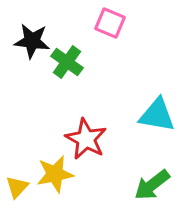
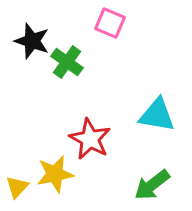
black star: rotated 12 degrees clockwise
red star: moved 4 px right
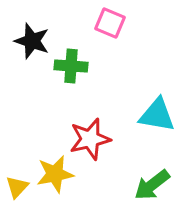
green cross: moved 4 px right, 4 px down; rotated 32 degrees counterclockwise
red star: rotated 30 degrees clockwise
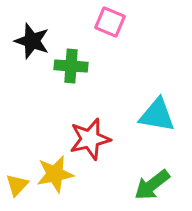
pink square: moved 1 px up
yellow triangle: moved 2 px up
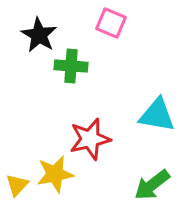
pink square: moved 1 px right, 1 px down
black star: moved 7 px right, 6 px up; rotated 12 degrees clockwise
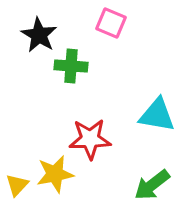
red star: rotated 12 degrees clockwise
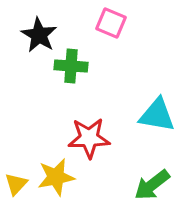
red star: moved 1 px left, 1 px up
yellow star: moved 1 px right, 3 px down
yellow triangle: moved 1 px left, 1 px up
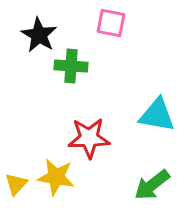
pink square: rotated 12 degrees counterclockwise
yellow star: rotated 21 degrees clockwise
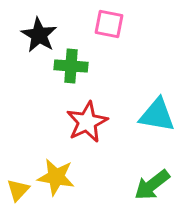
pink square: moved 2 px left, 1 px down
red star: moved 2 px left, 16 px up; rotated 24 degrees counterclockwise
yellow triangle: moved 2 px right, 6 px down
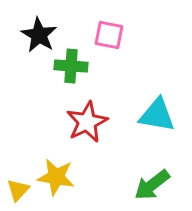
pink square: moved 11 px down
